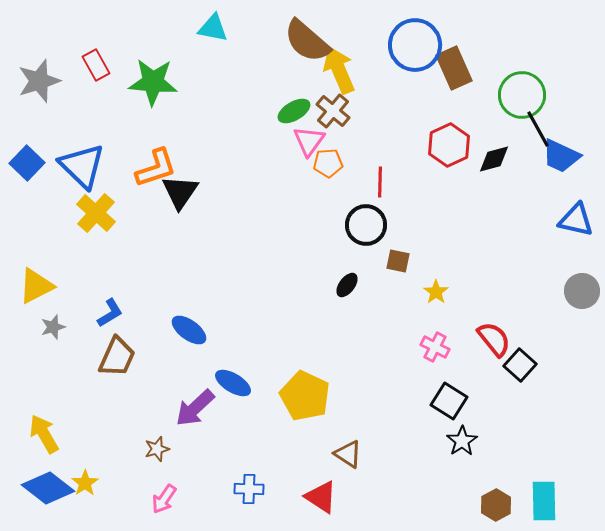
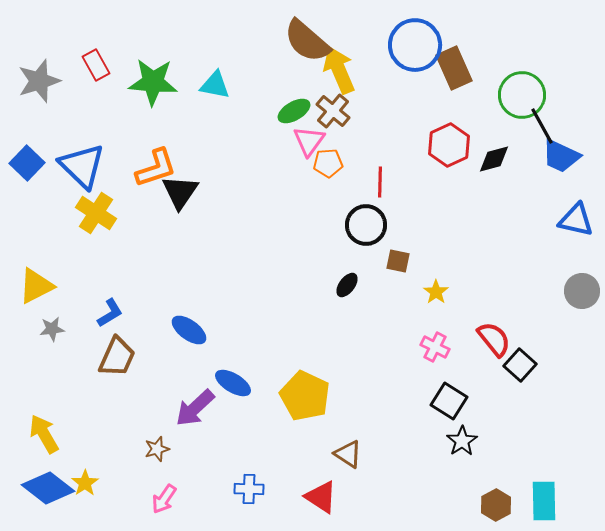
cyan triangle at (213, 28): moved 2 px right, 57 px down
black line at (538, 129): moved 4 px right, 3 px up
yellow cross at (96, 213): rotated 9 degrees counterclockwise
gray star at (53, 327): moved 1 px left, 2 px down; rotated 10 degrees clockwise
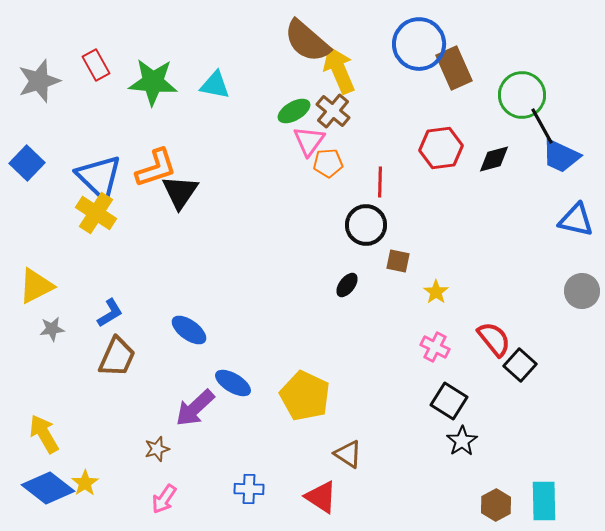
blue circle at (415, 45): moved 4 px right, 1 px up
red hexagon at (449, 145): moved 8 px left, 3 px down; rotated 18 degrees clockwise
blue triangle at (82, 166): moved 17 px right, 11 px down
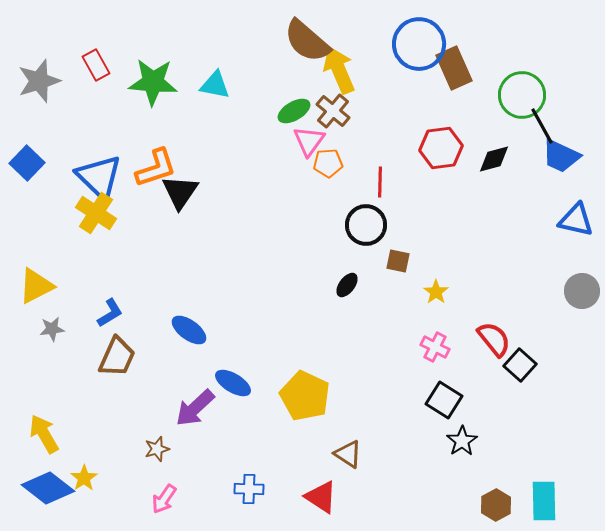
black square at (449, 401): moved 5 px left, 1 px up
yellow star at (85, 483): moved 1 px left, 5 px up
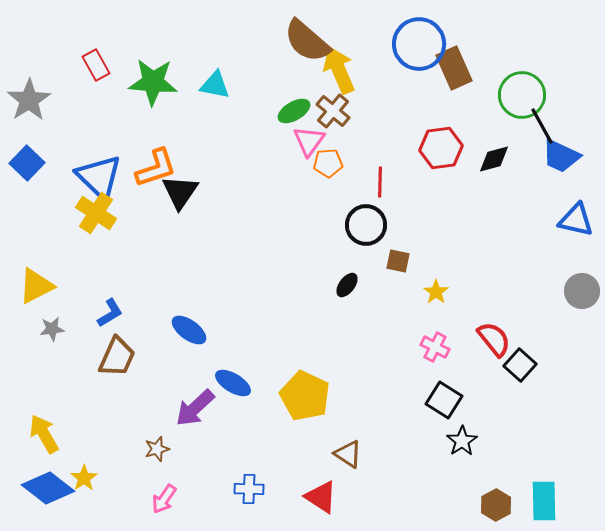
gray star at (39, 81): moved 10 px left, 19 px down; rotated 15 degrees counterclockwise
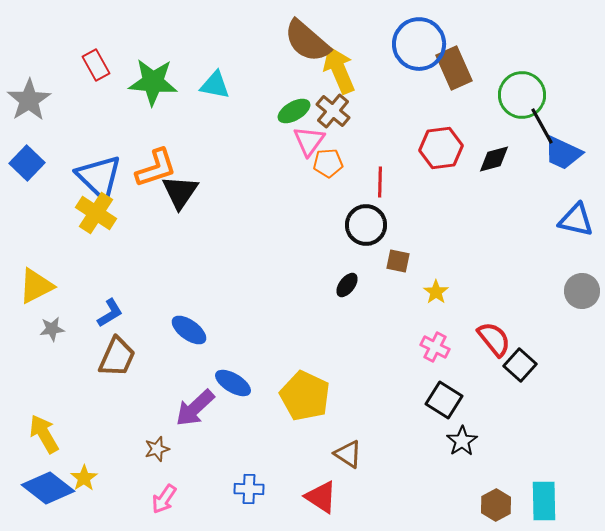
blue trapezoid at (561, 156): moved 2 px right, 3 px up
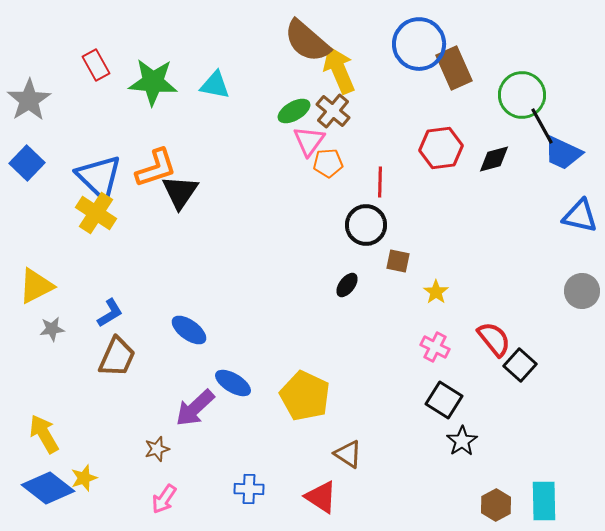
blue triangle at (576, 220): moved 4 px right, 4 px up
yellow star at (84, 478): rotated 16 degrees clockwise
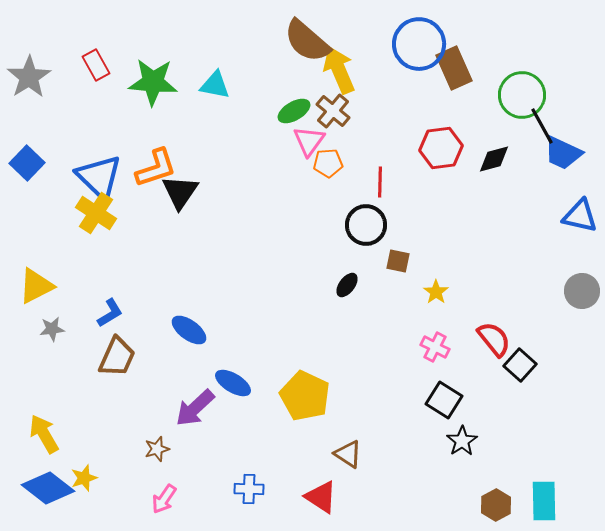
gray star at (29, 100): moved 23 px up
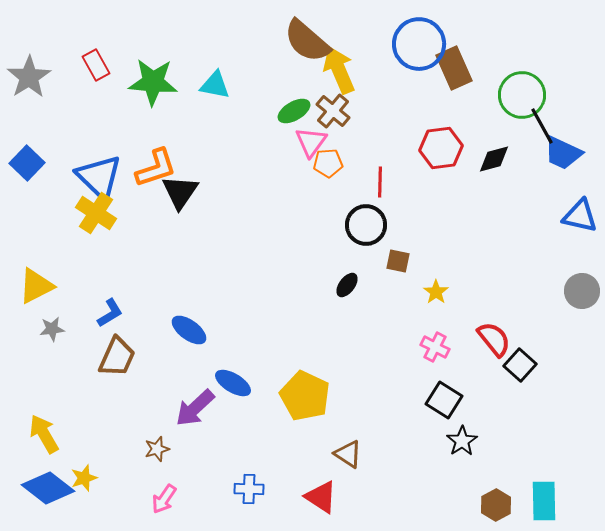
pink triangle at (309, 141): moved 2 px right, 1 px down
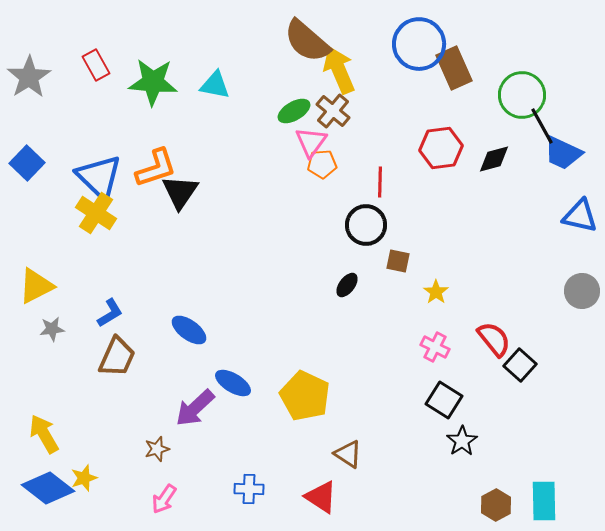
orange pentagon at (328, 163): moved 6 px left, 1 px down
